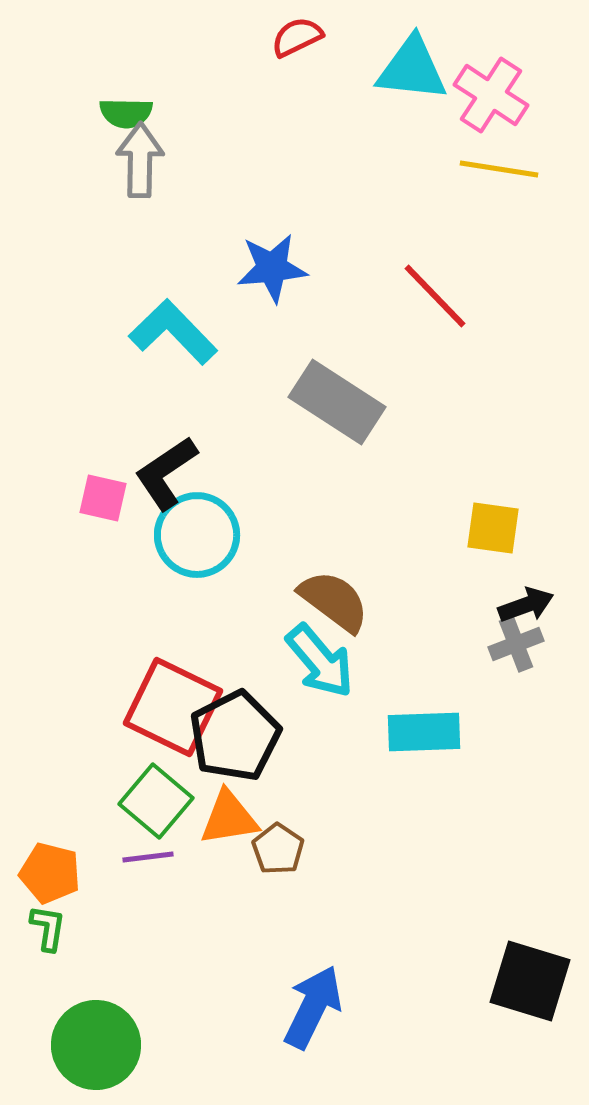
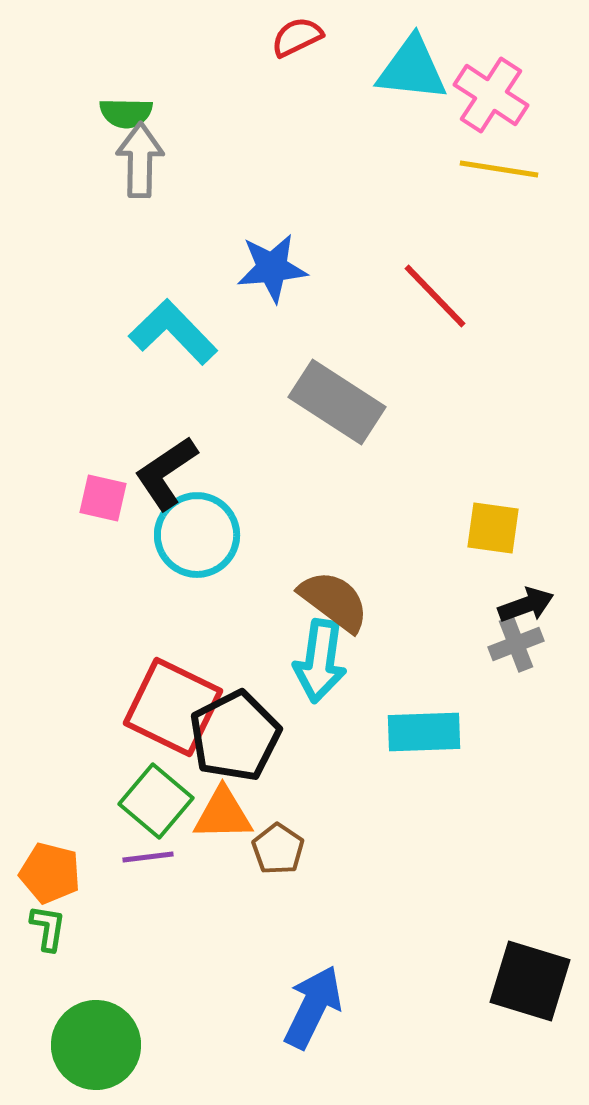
cyan arrow: rotated 48 degrees clockwise
orange triangle: moved 6 px left, 4 px up; rotated 8 degrees clockwise
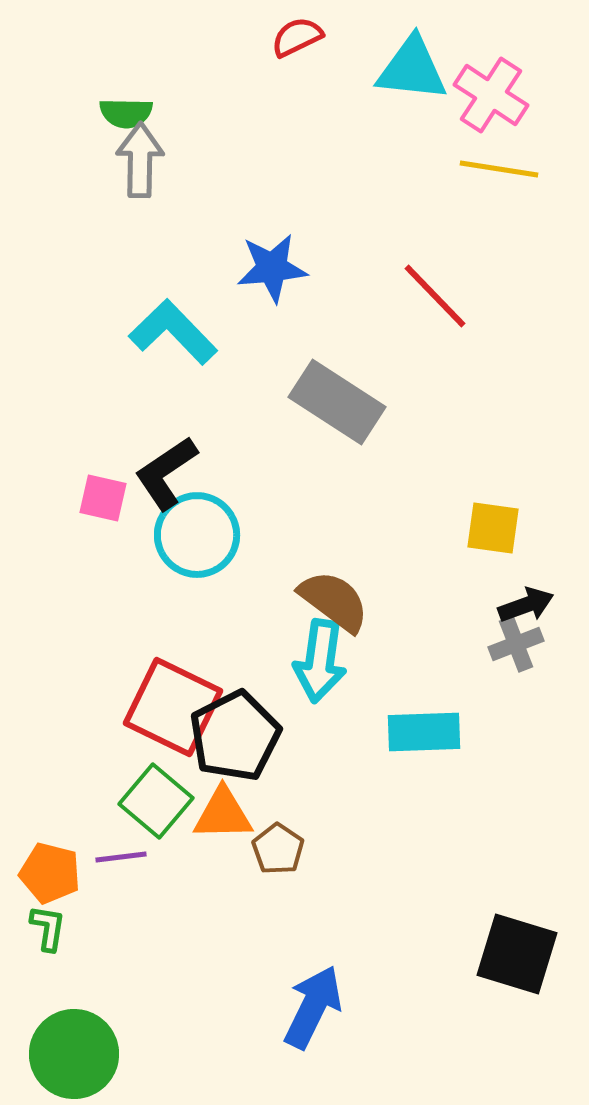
purple line: moved 27 px left
black square: moved 13 px left, 27 px up
green circle: moved 22 px left, 9 px down
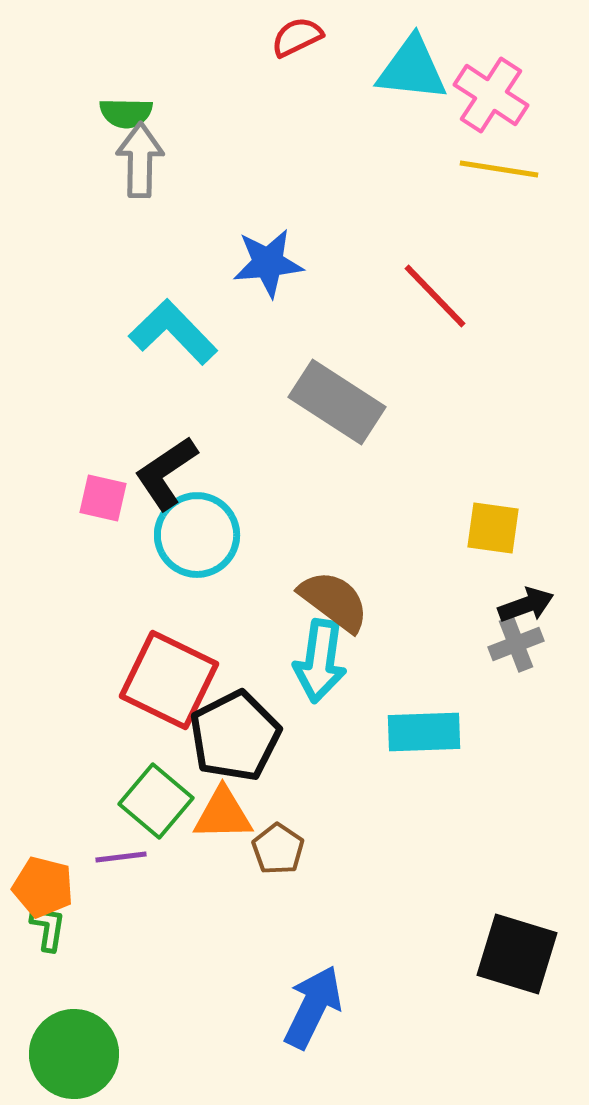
blue star: moved 4 px left, 5 px up
red square: moved 4 px left, 27 px up
orange pentagon: moved 7 px left, 14 px down
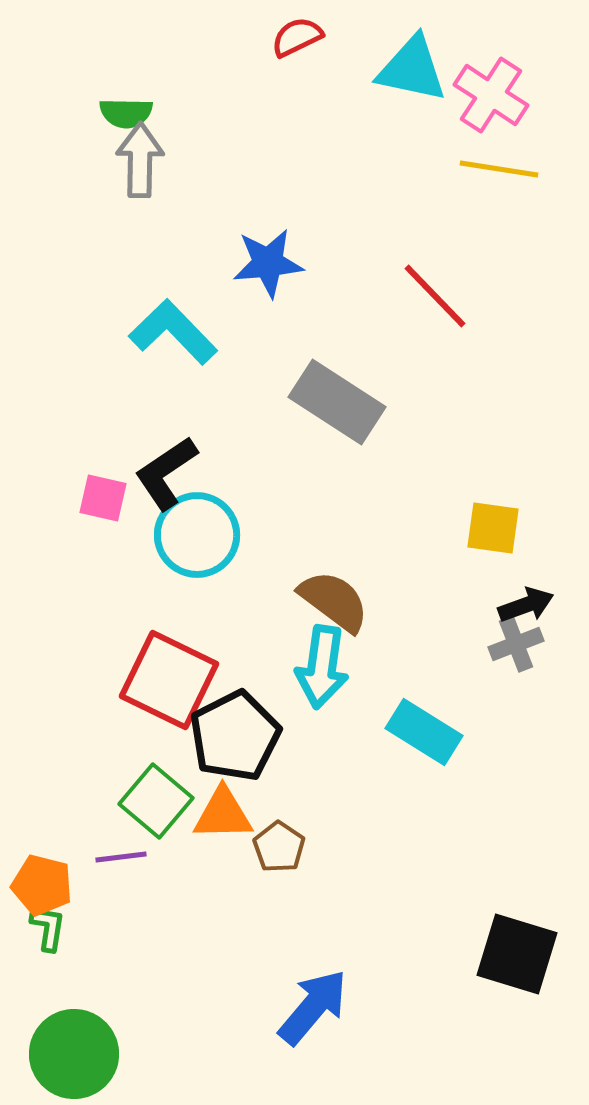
cyan triangle: rotated 6 degrees clockwise
cyan arrow: moved 2 px right, 6 px down
cyan rectangle: rotated 34 degrees clockwise
brown pentagon: moved 1 px right, 2 px up
orange pentagon: moved 1 px left, 2 px up
blue arrow: rotated 14 degrees clockwise
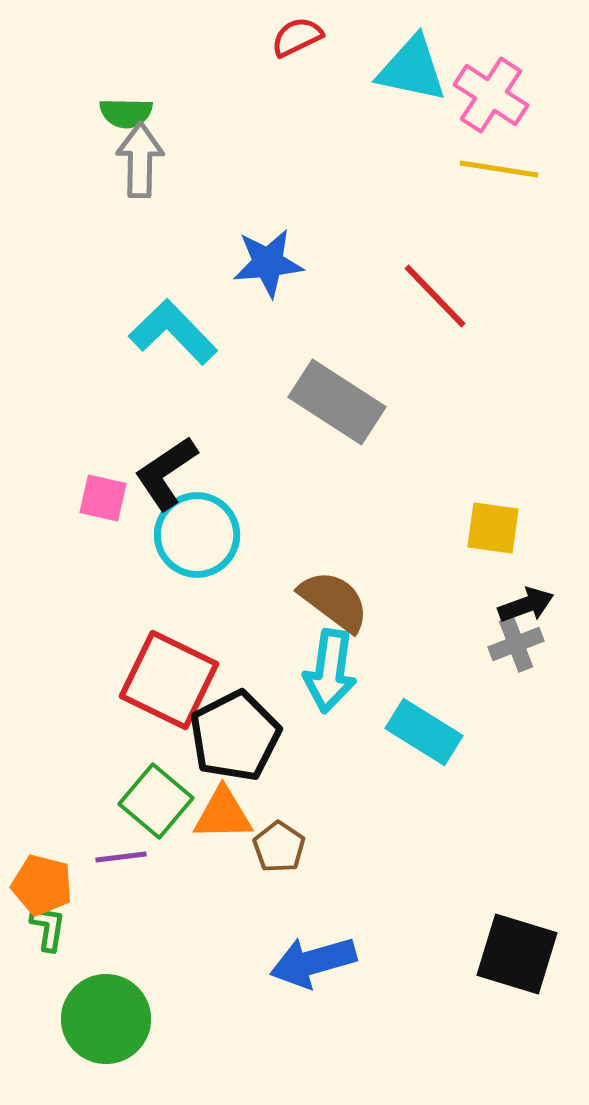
cyan arrow: moved 8 px right, 4 px down
blue arrow: moved 45 px up; rotated 146 degrees counterclockwise
green circle: moved 32 px right, 35 px up
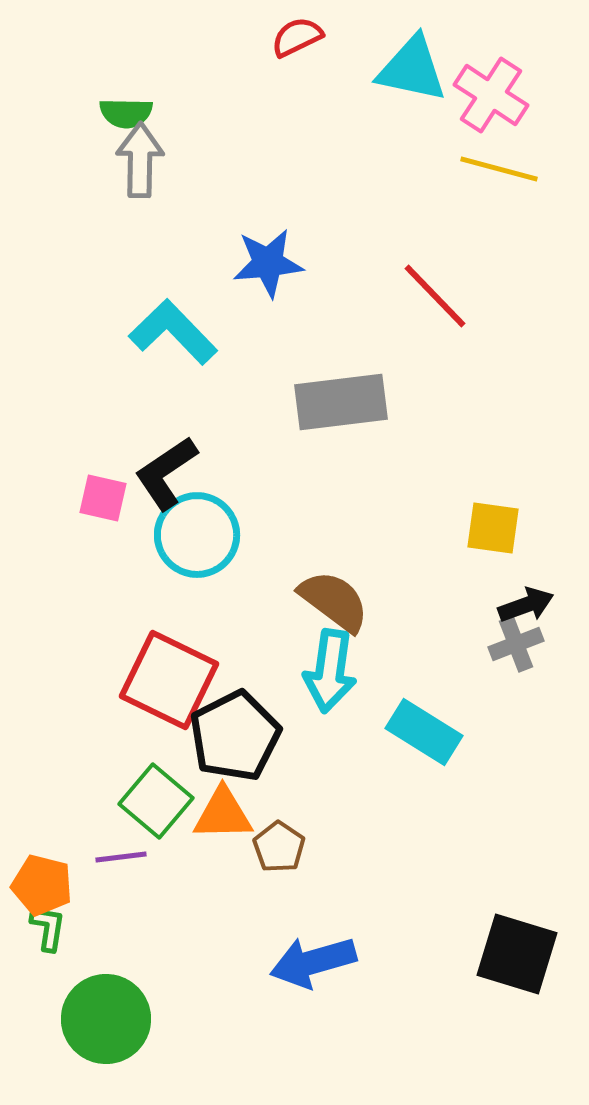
yellow line: rotated 6 degrees clockwise
gray rectangle: moved 4 px right; rotated 40 degrees counterclockwise
